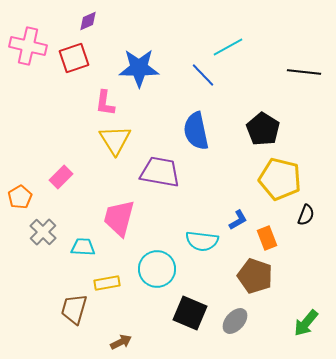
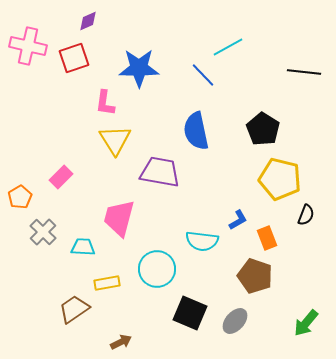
brown trapezoid: rotated 40 degrees clockwise
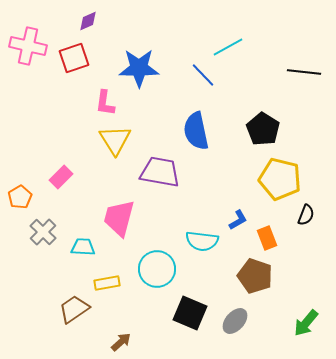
brown arrow: rotated 15 degrees counterclockwise
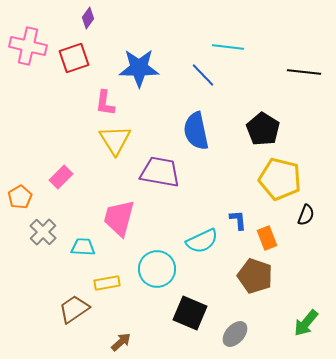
purple diamond: moved 3 px up; rotated 30 degrees counterclockwise
cyan line: rotated 36 degrees clockwise
blue L-shape: rotated 65 degrees counterclockwise
cyan semicircle: rotated 32 degrees counterclockwise
gray ellipse: moved 13 px down
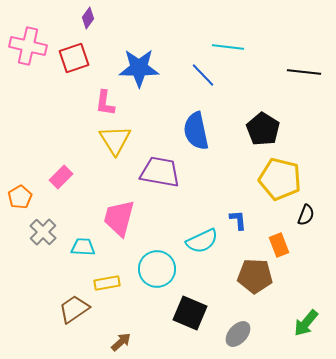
orange rectangle: moved 12 px right, 7 px down
brown pentagon: rotated 16 degrees counterclockwise
gray ellipse: moved 3 px right
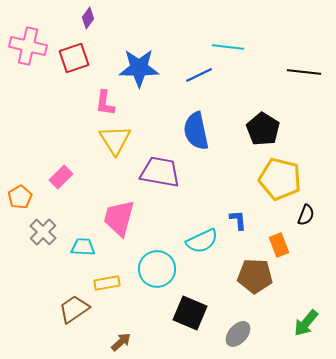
blue line: moved 4 px left; rotated 72 degrees counterclockwise
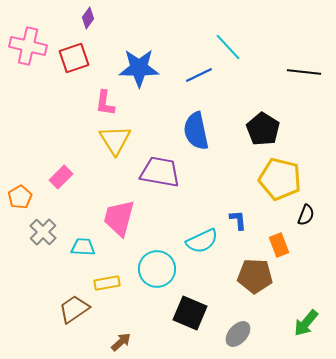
cyan line: rotated 40 degrees clockwise
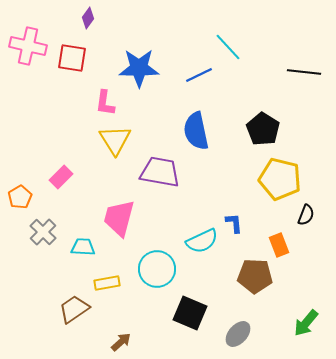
red square: moved 2 px left; rotated 28 degrees clockwise
blue L-shape: moved 4 px left, 3 px down
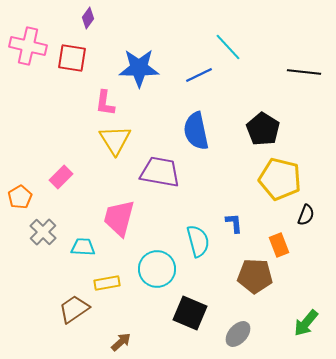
cyan semicircle: moved 4 px left; rotated 80 degrees counterclockwise
